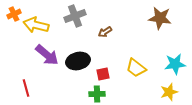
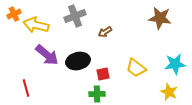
yellow star: rotated 30 degrees counterclockwise
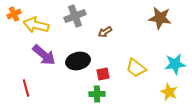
purple arrow: moved 3 px left
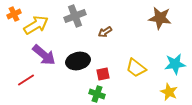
yellow arrow: rotated 135 degrees clockwise
red line: moved 8 px up; rotated 72 degrees clockwise
green cross: rotated 21 degrees clockwise
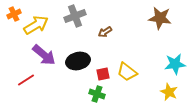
yellow trapezoid: moved 9 px left, 4 px down
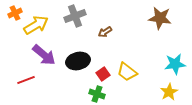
orange cross: moved 1 px right, 1 px up
red square: rotated 24 degrees counterclockwise
red line: rotated 12 degrees clockwise
yellow star: rotated 18 degrees clockwise
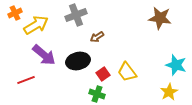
gray cross: moved 1 px right, 1 px up
brown arrow: moved 8 px left, 5 px down
cyan star: moved 1 px right, 1 px down; rotated 25 degrees clockwise
yellow trapezoid: rotated 15 degrees clockwise
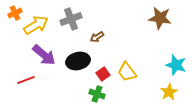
gray cross: moved 5 px left, 4 px down
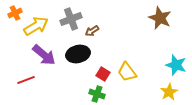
brown star: rotated 15 degrees clockwise
yellow arrow: moved 1 px down
brown arrow: moved 5 px left, 6 px up
black ellipse: moved 7 px up
red square: rotated 24 degrees counterclockwise
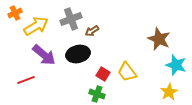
brown star: moved 1 px left, 21 px down
